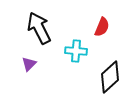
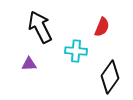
black arrow: moved 1 px right, 1 px up
purple triangle: rotated 42 degrees clockwise
black diamond: rotated 12 degrees counterclockwise
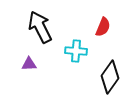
red semicircle: moved 1 px right
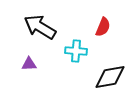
black arrow: rotated 32 degrees counterclockwise
black diamond: rotated 44 degrees clockwise
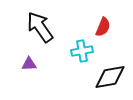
black arrow: rotated 24 degrees clockwise
cyan cross: moved 6 px right; rotated 15 degrees counterclockwise
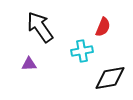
black diamond: moved 1 px down
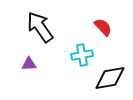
red semicircle: rotated 66 degrees counterclockwise
cyan cross: moved 4 px down
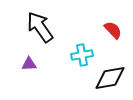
red semicircle: moved 10 px right, 3 px down
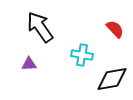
red semicircle: moved 2 px right, 1 px up
cyan cross: rotated 20 degrees clockwise
black diamond: moved 2 px right, 1 px down
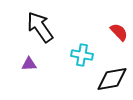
red semicircle: moved 4 px right, 3 px down
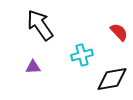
black arrow: moved 2 px up
cyan cross: rotated 25 degrees counterclockwise
purple triangle: moved 4 px right, 3 px down
